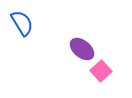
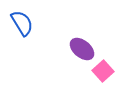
pink square: moved 2 px right
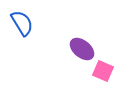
pink square: rotated 25 degrees counterclockwise
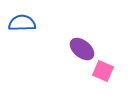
blue semicircle: rotated 60 degrees counterclockwise
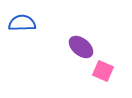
purple ellipse: moved 1 px left, 2 px up
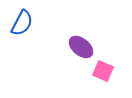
blue semicircle: rotated 120 degrees clockwise
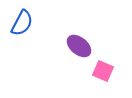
purple ellipse: moved 2 px left, 1 px up
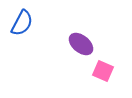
purple ellipse: moved 2 px right, 2 px up
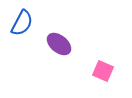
purple ellipse: moved 22 px left
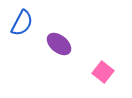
pink square: moved 1 px down; rotated 15 degrees clockwise
